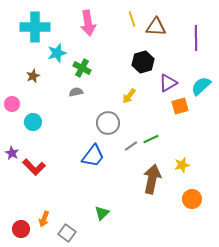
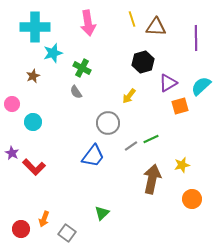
cyan star: moved 4 px left
gray semicircle: rotated 112 degrees counterclockwise
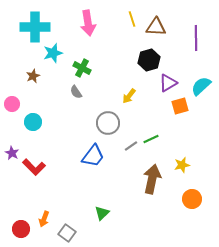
black hexagon: moved 6 px right, 2 px up
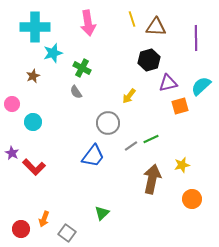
purple triangle: rotated 18 degrees clockwise
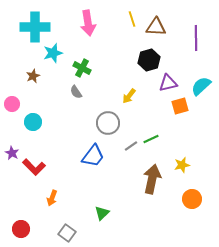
orange arrow: moved 8 px right, 21 px up
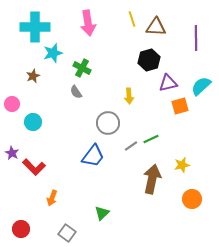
yellow arrow: rotated 42 degrees counterclockwise
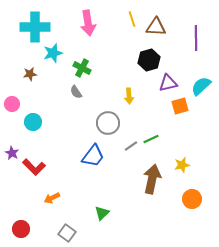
brown star: moved 3 px left, 2 px up; rotated 16 degrees clockwise
orange arrow: rotated 42 degrees clockwise
